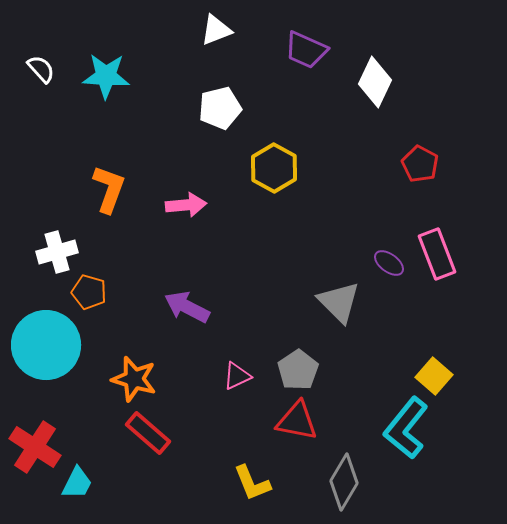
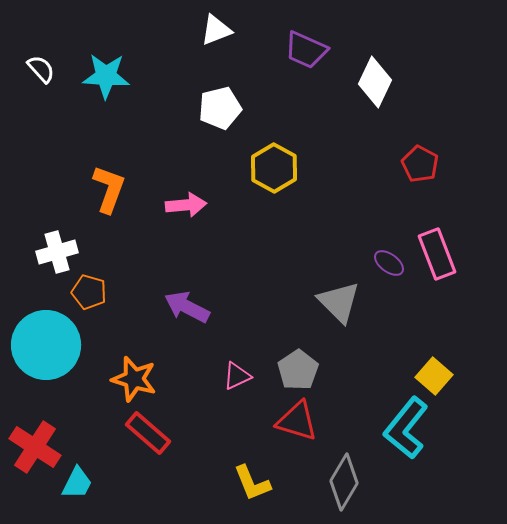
red triangle: rotated 6 degrees clockwise
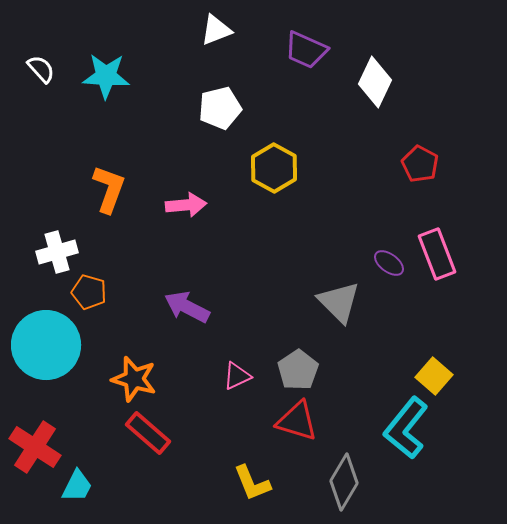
cyan trapezoid: moved 3 px down
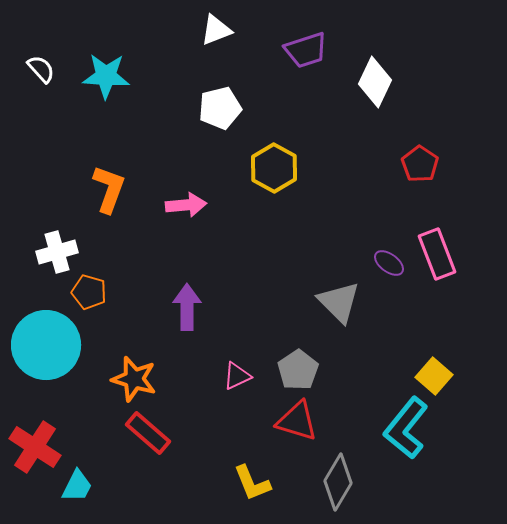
purple trapezoid: rotated 42 degrees counterclockwise
red pentagon: rotated 6 degrees clockwise
purple arrow: rotated 63 degrees clockwise
gray diamond: moved 6 px left
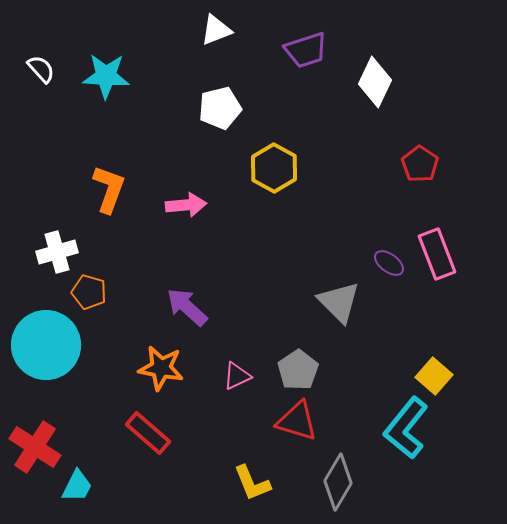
purple arrow: rotated 48 degrees counterclockwise
orange star: moved 27 px right, 11 px up; rotated 6 degrees counterclockwise
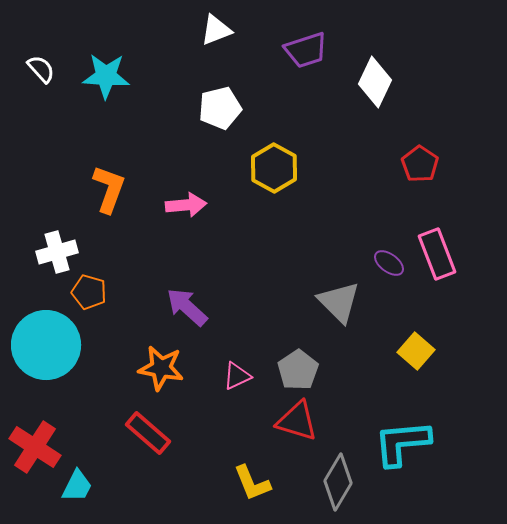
yellow square: moved 18 px left, 25 px up
cyan L-shape: moved 4 px left, 15 px down; rotated 46 degrees clockwise
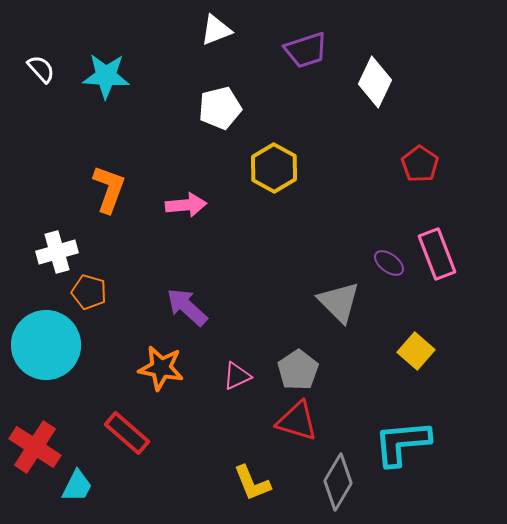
red rectangle: moved 21 px left
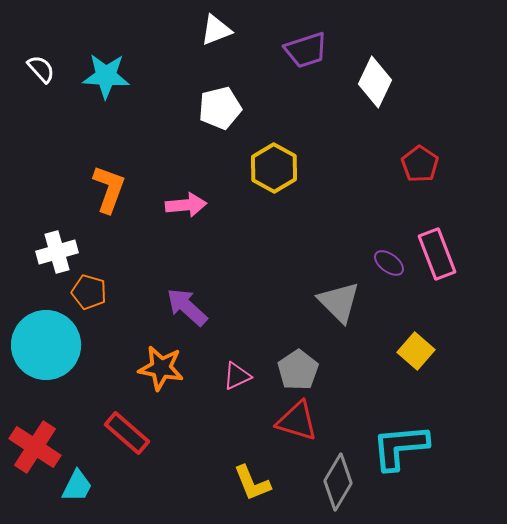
cyan L-shape: moved 2 px left, 4 px down
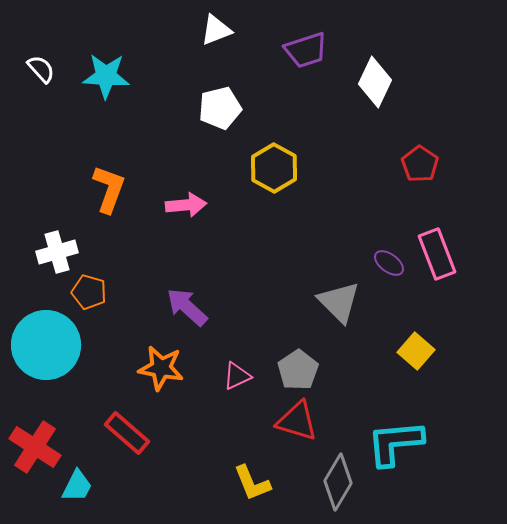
cyan L-shape: moved 5 px left, 4 px up
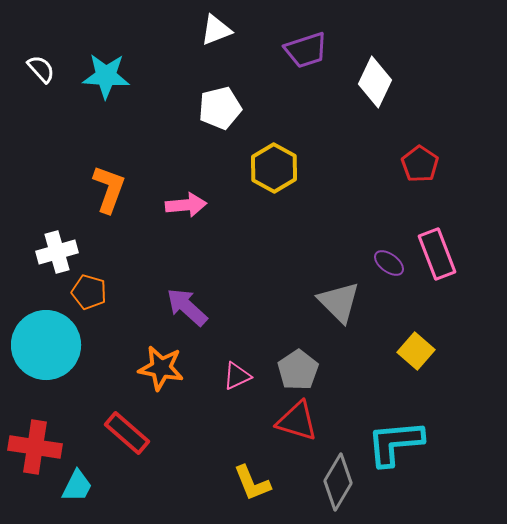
red cross: rotated 24 degrees counterclockwise
